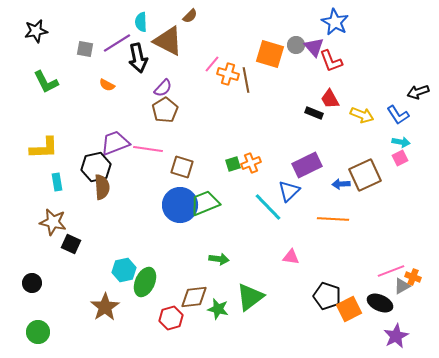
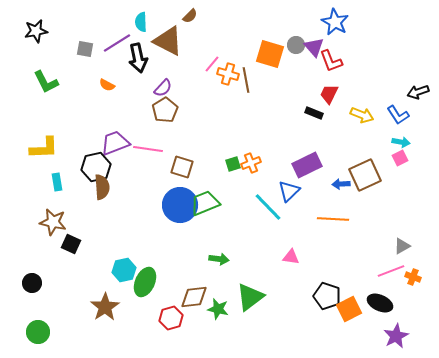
red trapezoid at (330, 99): moved 1 px left, 5 px up; rotated 55 degrees clockwise
gray triangle at (402, 286): moved 40 px up
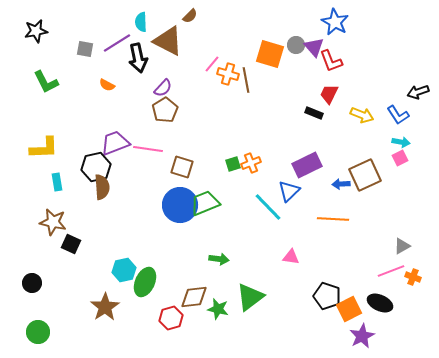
purple star at (396, 336): moved 34 px left
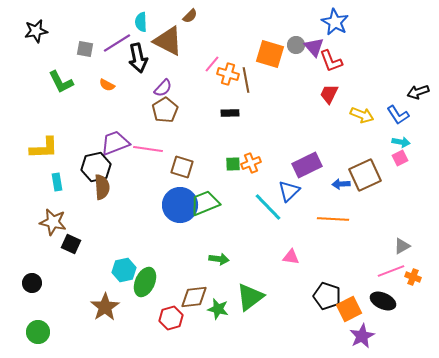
green L-shape at (46, 82): moved 15 px right
black rectangle at (314, 113): moved 84 px left; rotated 24 degrees counterclockwise
green square at (233, 164): rotated 14 degrees clockwise
black ellipse at (380, 303): moved 3 px right, 2 px up
